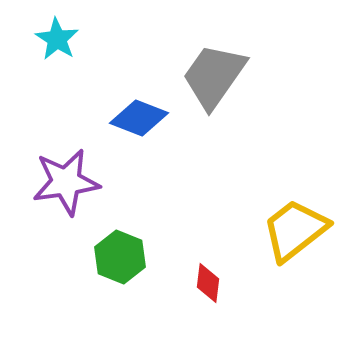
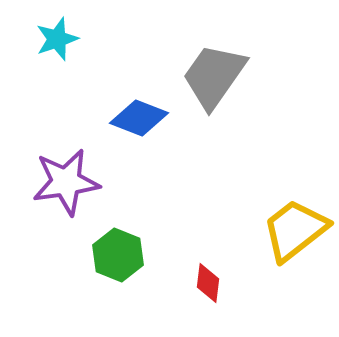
cyan star: rotated 21 degrees clockwise
green hexagon: moved 2 px left, 2 px up
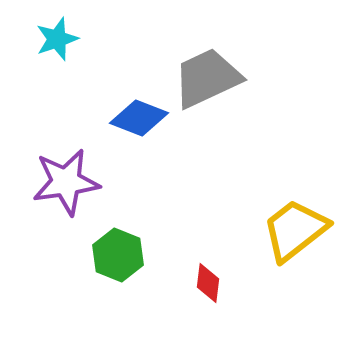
gray trapezoid: moved 7 px left, 2 px down; rotated 30 degrees clockwise
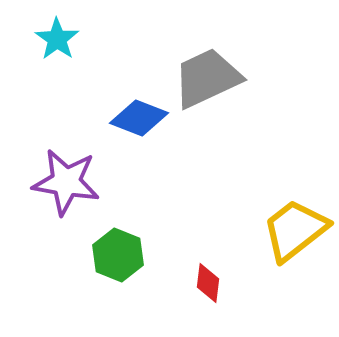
cyan star: rotated 18 degrees counterclockwise
purple star: rotated 18 degrees clockwise
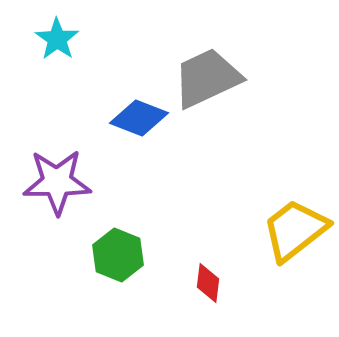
purple star: moved 9 px left; rotated 10 degrees counterclockwise
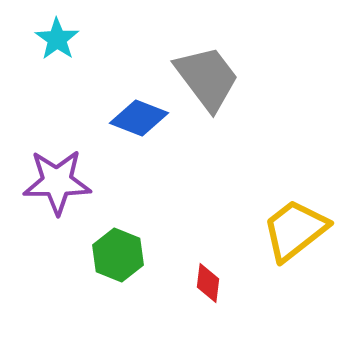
gray trapezoid: rotated 78 degrees clockwise
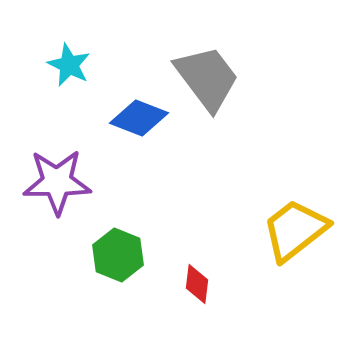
cyan star: moved 12 px right, 26 px down; rotated 9 degrees counterclockwise
red diamond: moved 11 px left, 1 px down
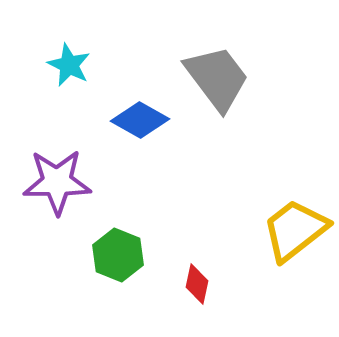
gray trapezoid: moved 10 px right
blue diamond: moved 1 px right, 2 px down; rotated 8 degrees clockwise
red diamond: rotated 6 degrees clockwise
